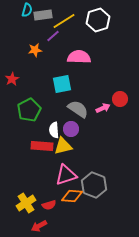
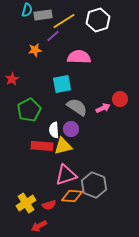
gray semicircle: moved 1 px left, 2 px up
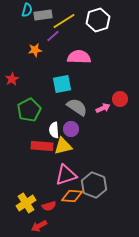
red semicircle: moved 1 px down
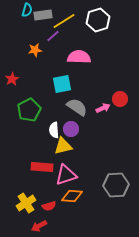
red rectangle: moved 21 px down
gray hexagon: moved 22 px right; rotated 25 degrees counterclockwise
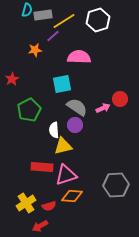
purple circle: moved 4 px right, 4 px up
red arrow: moved 1 px right
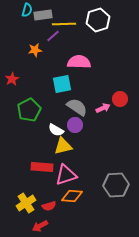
yellow line: moved 3 px down; rotated 30 degrees clockwise
pink semicircle: moved 5 px down
white semicircle: moved 2 px right; rotated 56 degrees counterclockwise
